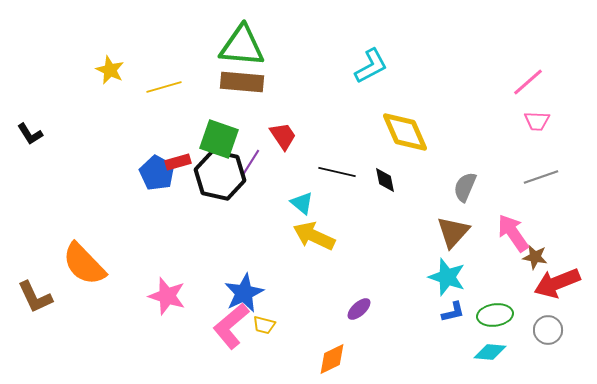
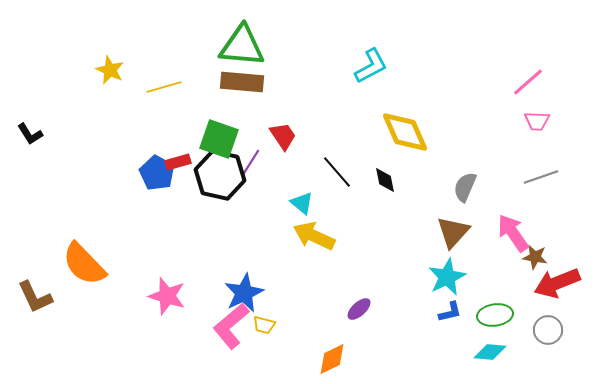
black line: rotated 36 degrees clockwise
cyan star: rotated 27 degrees clockwise
blue L-shape: moved 3 px left
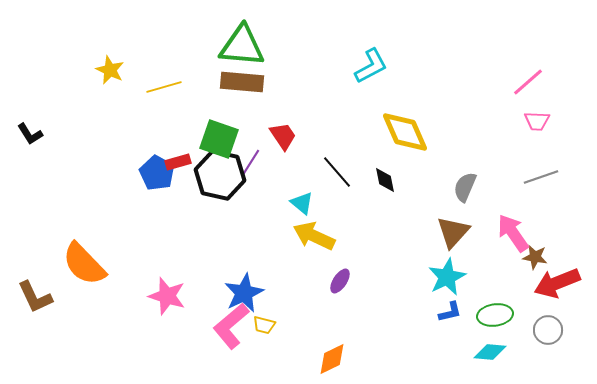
purple ellipse: moved 19 px left, 28 px up; rotated 15 degrees counterclockwise
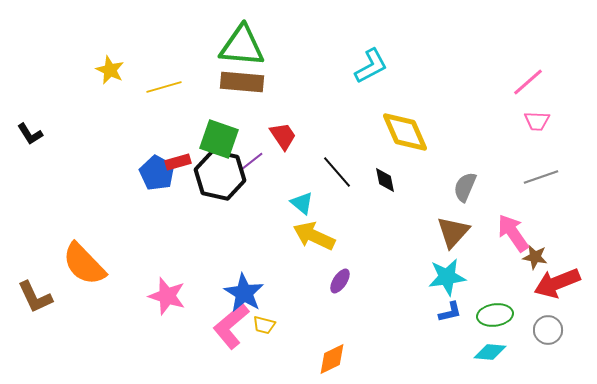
purple line: rotated 20 degrees clockwise
cyan star: rotated 18 degrees clockwise
blue star: rotated 15 degrees counterclockwise
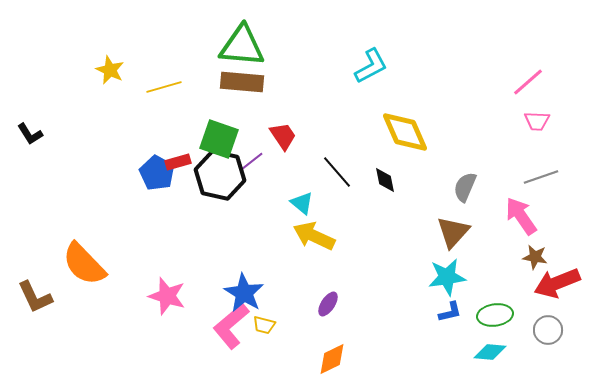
pink arrow: moved 8 px right, 17 px up
purple ellipse: moved 12 px left, 23 px down
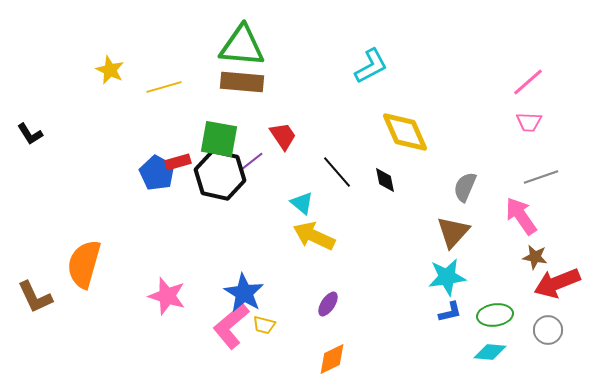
pink trapezoid: moved 8 px left, 1 px down
green square: rotated 9 degrees counterclockwise
orange semicircle: rotated 60 degrees clockwise
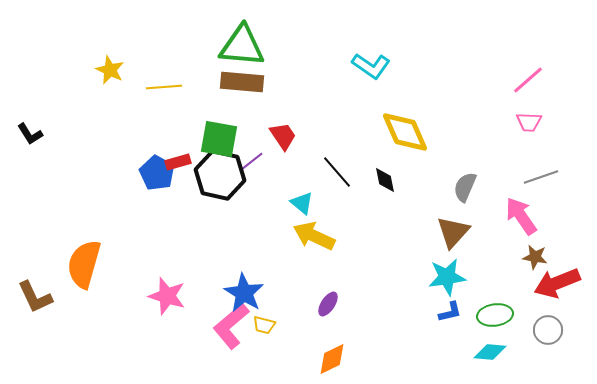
cyan L-shape: rotated 63 degrees clockwise
pink line: moved 2 px up
yellow line: rotated 12 degrees clockwise
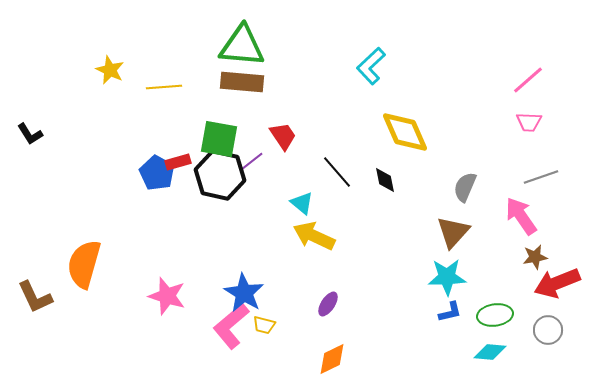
cyan L-shape: rotated 102 degrees clockwise
brown star: rotated 20 degrees counterclockwise
cyan star: rotated 6 degrees clockwise
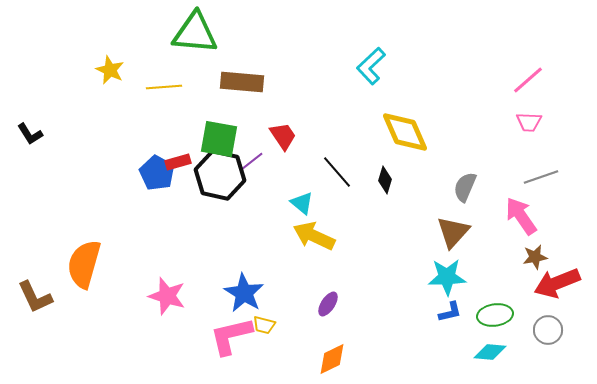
green triangle: moved 47 px left, 13 px up
black diamond: rotated 28 degrees clockwise
pink L-shape: moved 10 px down; rotated 27 degrees clockwise
